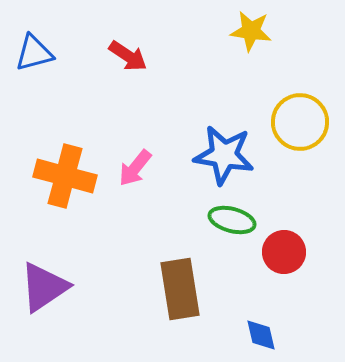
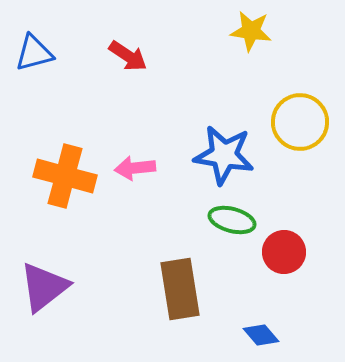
pink arrow: rotated 45 degrees clockwise
purple triangle: rotated 4 degrees counterclockwise
blue diamond: rotated 27 degrees counterclockwise
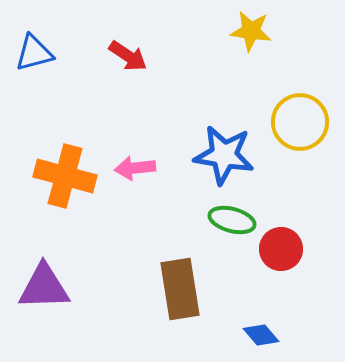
red circle: moved 3 px left, 3 px up
purple triangle: rotated 36 degrees clockwise
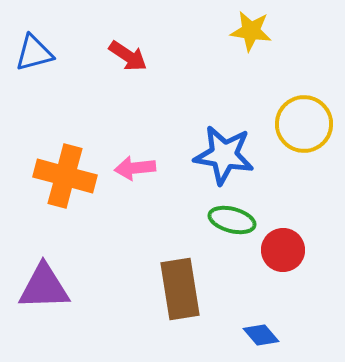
yellow circle: moved 4 px right, 2 px down
red circle: moved 2 px right, 1 px down
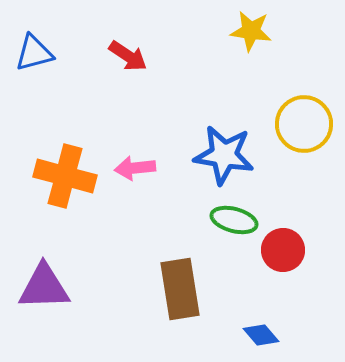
green ellipse: moved 2 px right
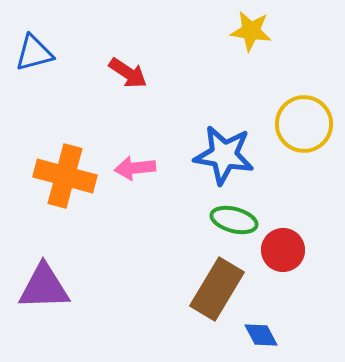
red arrow: moved 17 px down
brown rectangle: moved 37 px right; rotated 40 degrees clockwise
blue diamond: rotated 12 degrees clockwise
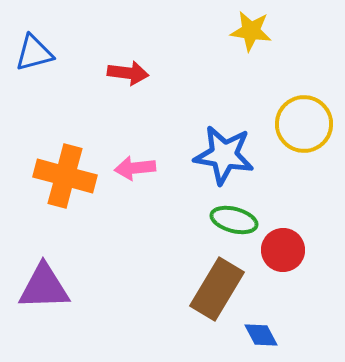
red arrow: rotated 27 degrees counterclockwise
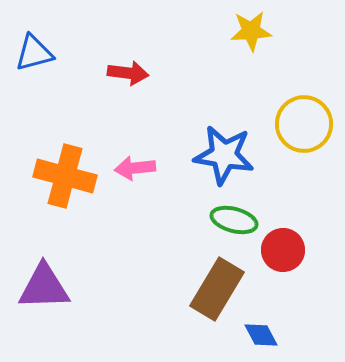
yellow star: rotated 12 degrees counterclockwise
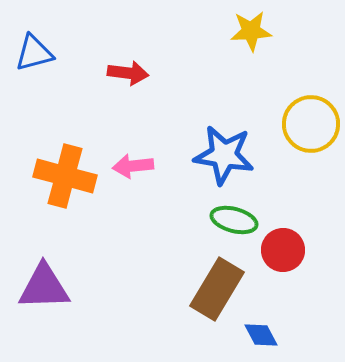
yellow circle: moved 7 px right
pink arrow: moved 2 px left, 2 px up
